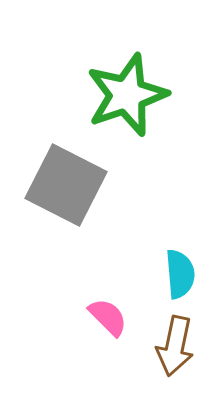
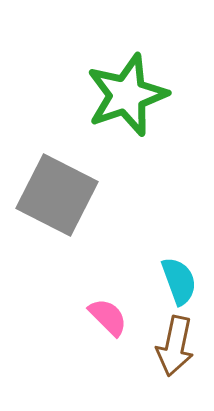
gray square: moved 9 px left, 10 px down
cyan semicircle: moved 1 px left, 7 px down; rotated 15 degrees counterclockwise
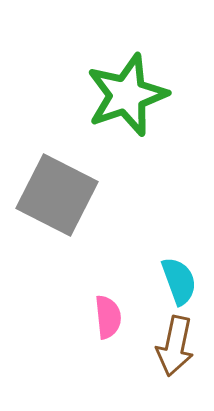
pink semicircle: rotated 39 degrees clockwise
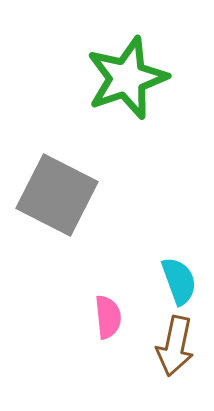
green star: moved 17 px up
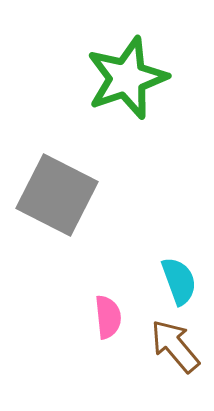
brown arrow: rotated 128 degrees clockwise
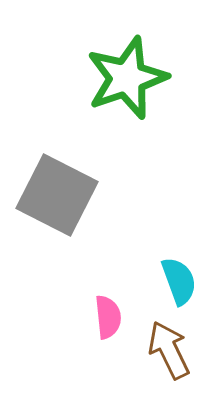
brown arrow: moved 6 px left, 4 px down; rotated 14 degrees clockwise
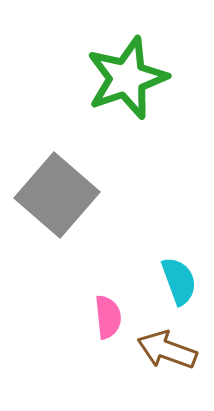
gray square: rotated 14 degrees clockwise
brown arrow: moved 2 px left; rotated 44 degrees counterclockwise
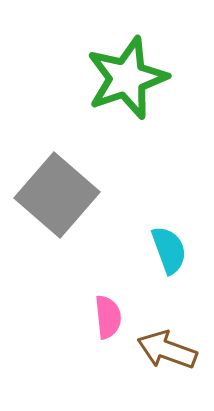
cyan semicircle: moved 10 px left, 31 px up
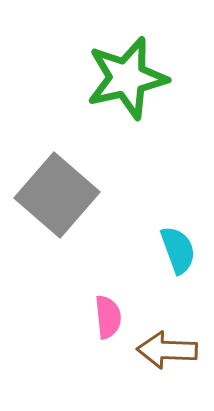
green star: rotated 6 degrees clockwise
cyan semicircle: moved 9 px right
brown arrow: rotated 18 degrees counterclockwise
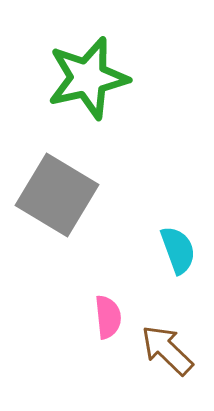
green star: moved 39 px left
gray square: rotated 10 degrees counterclockwise
brown arrow: rotated 42 degrees clockwise
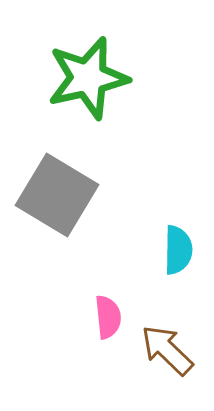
cyan semicircle: rotated 21 degrees clockwise
